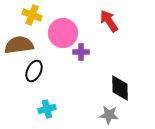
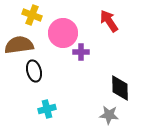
black ellipse: rotated 40 degrees counterclockwise
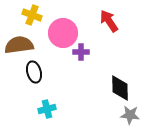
black ellipse: moved 1 px down
gray star: moved 21 px right
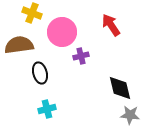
yellow cross: moved 2 px up
red arrow: moved 2 px right, 4 px down
pink circle: moved 1 px left, 1 px up
purple cross: moved 4 px down; rotated 14 degrees counterclockwise
black ellipse: moved 6 px right, 1 px down
black diamond: rotated 12 degrees counterclockwise
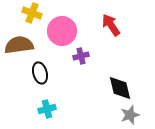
pink circle: moved 1 px up
gray star: rotated 24 degrees counterclockwise
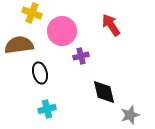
black diamond: moved 16 px left, 4 px down
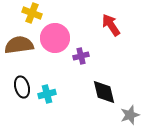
pink circle: moved 7 px left, 7 px down
black ellipse: moved 18 px left, 14 px down
cyan cross: moved 15 px up
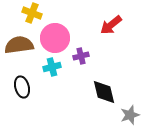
red arrow: rotated 95 degrees counterclockwise
cyan cross: moved 5 px right, 27 px up
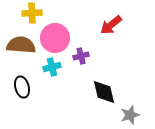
yellow cross: rotated 24 degrees counterclockwise
brown semicircle: moved 2 px right; rotated 12 degrees clockwise
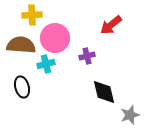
yellow cross: moved 2 px down
purple cross: moved 6 px right
cyan cross: moved 6 px left, 3 px up
